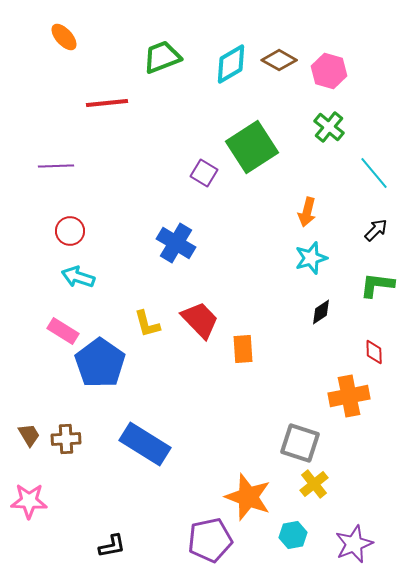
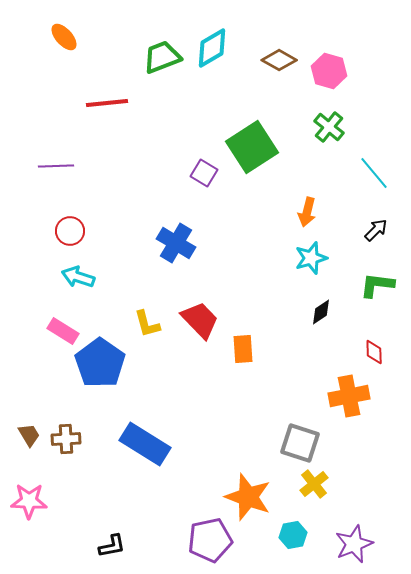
cyan diamond: moved 19 px left, 16 px up
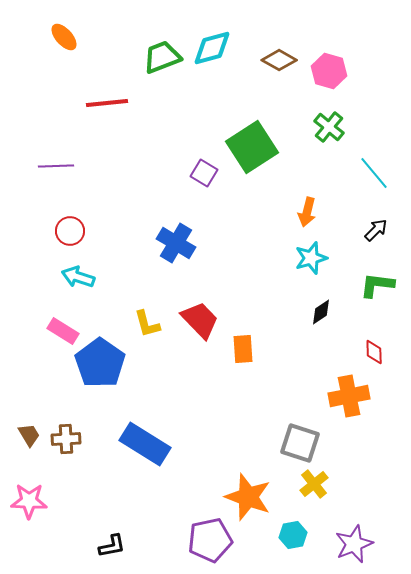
cyan diamond: rotated 15 degrees clockwise
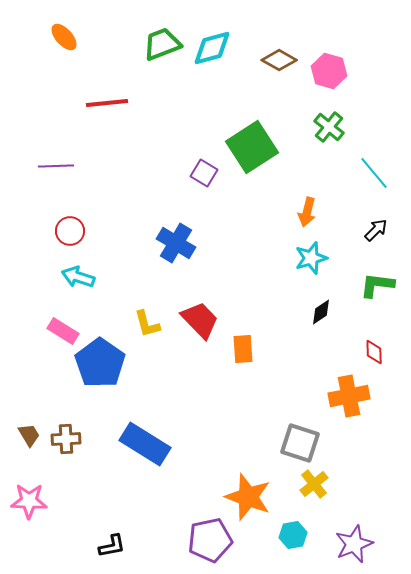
green trapezoid: moved 13 px up
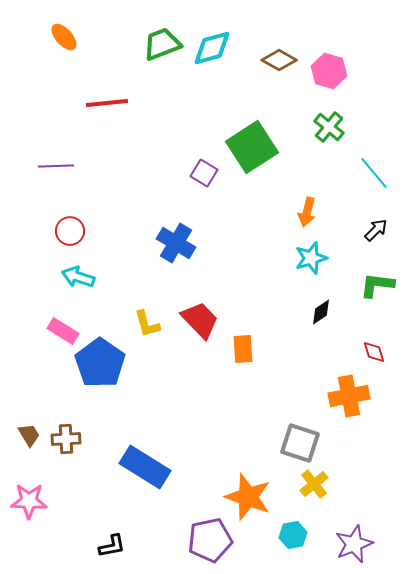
red diamond: rotated 15 degrees counterclockwise
blue rectangle: moved 23 px down
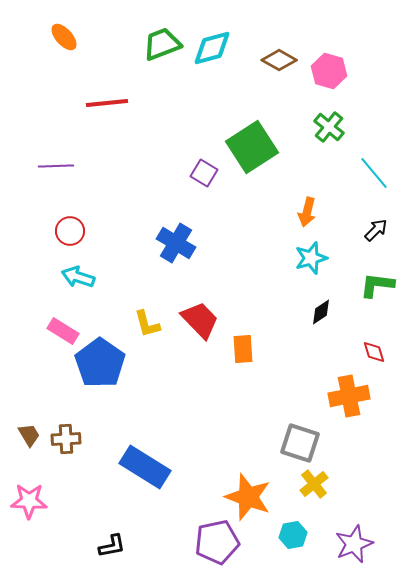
purple pentagon: moved 7 px right, 2 px down
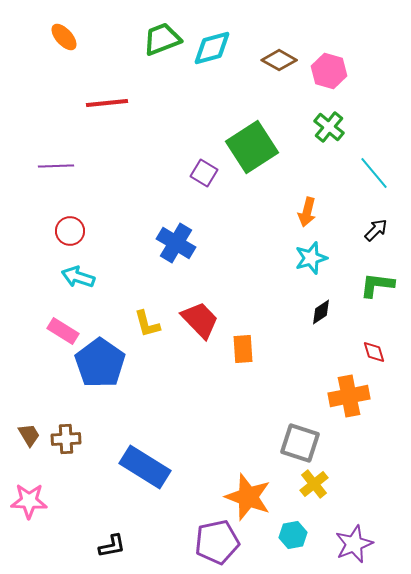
green trapezoid: moved 5 px up
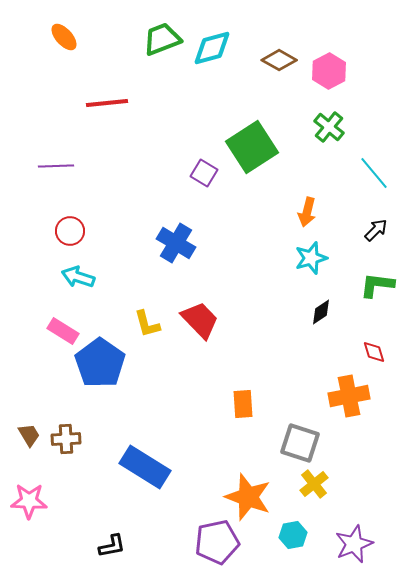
pink hexagon: rotated 16 degrees clockwise
orange rectangle: moved 55 px down
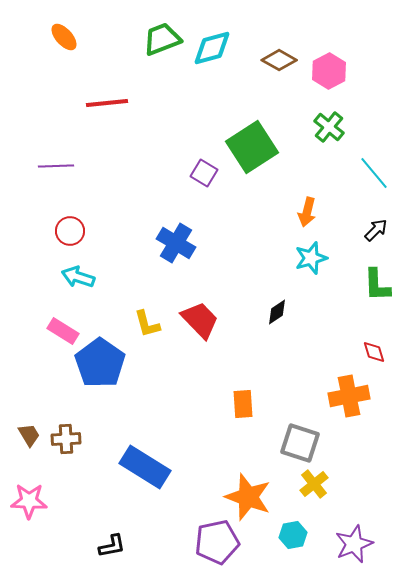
green L-shape: rotated 99 degrees counterclockwise
black diamond: moved 44 px left
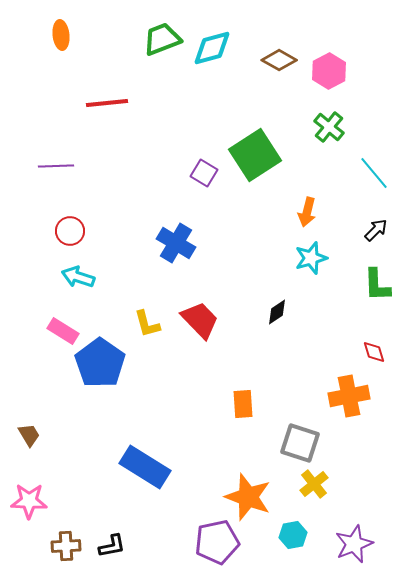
orange ellipse: moved 3 px left, 2 px up; rotated 36 degrees clockwise
green square: moved 3 px right, 8 px down
brown cross: moved 107 px down
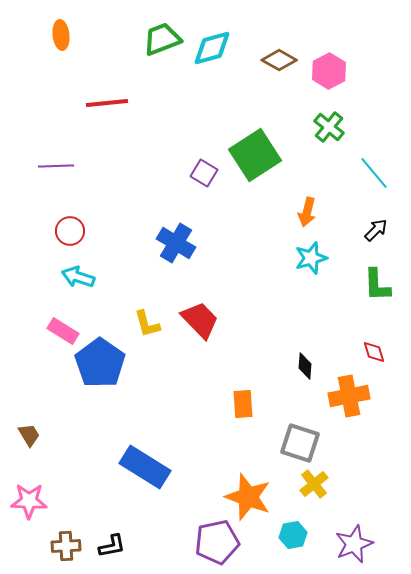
black diamond: moved 28 px right, 54 px down; rotated 52 degrees counterclockwise
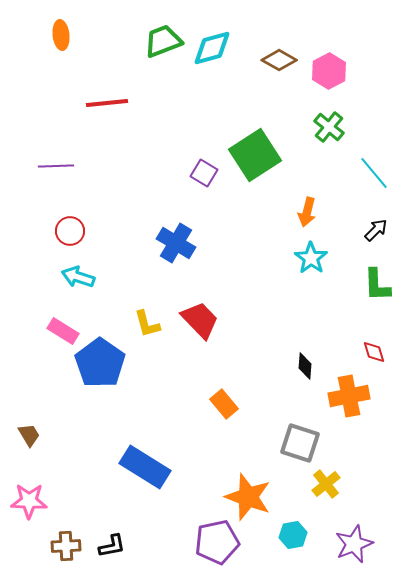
green trapezoid: moved 1 px right, 2 px down
cyan star: rotated 20 degrees counterclockwise
orange rectangle: moved 19 px left; rotated 36 degrees counterclockwise
yellow cross: moved 12 px right
